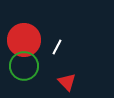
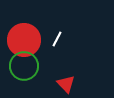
white line: moved 8 px up
red triangle: moved 1 px left, 2 px down
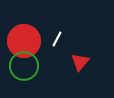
red circle: moved 1 px down
red triangle: moved 14 px right, 22 px up; rotated 24 degrees clockwise
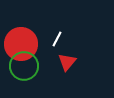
red circle: moved 3 px left, 3 px down
red triangle: moved 13 px left
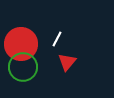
green circle: moved 1 px left, 1 px down
